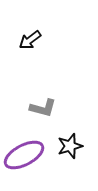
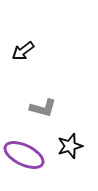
black arrow: moved 7 px left, 11 px down
purple ellipse: rotated 54 degrees clockwise
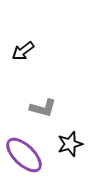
black star: moved 2 px up
purple ellipse: rotated 18 degrees clockwise
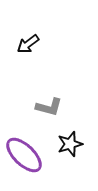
black arrow: moved 5 px right, 7 px up
gray L-shape: moved 6 px right, 1 px up
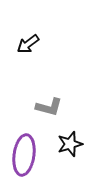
purple ellipse: rotated 54 degrees clockwise
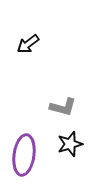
gray L-shape: moved 14 px right
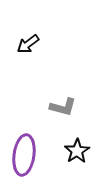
black star: moved 7 px right, 7 px down; rotated 15 degrees counterclockwise
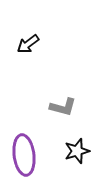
black star: rotated 15 degrees clockwise
purple ellipse: rotated 15 degrees counterclockwise
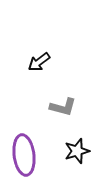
black arrow: moved 11 px right, 18 px down
